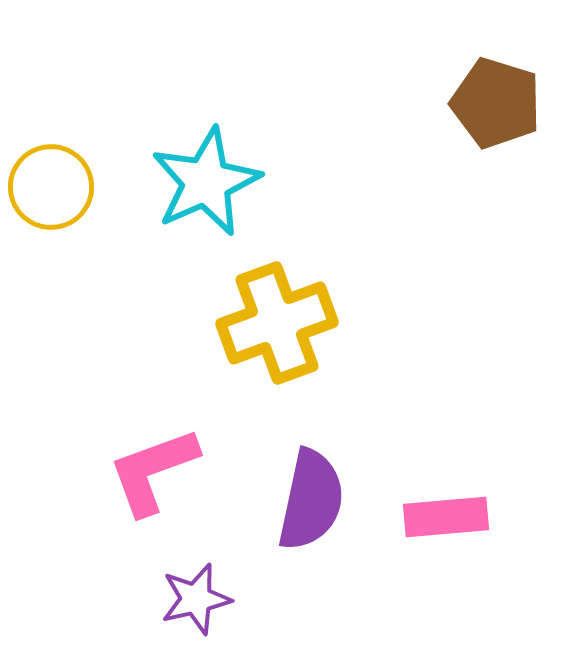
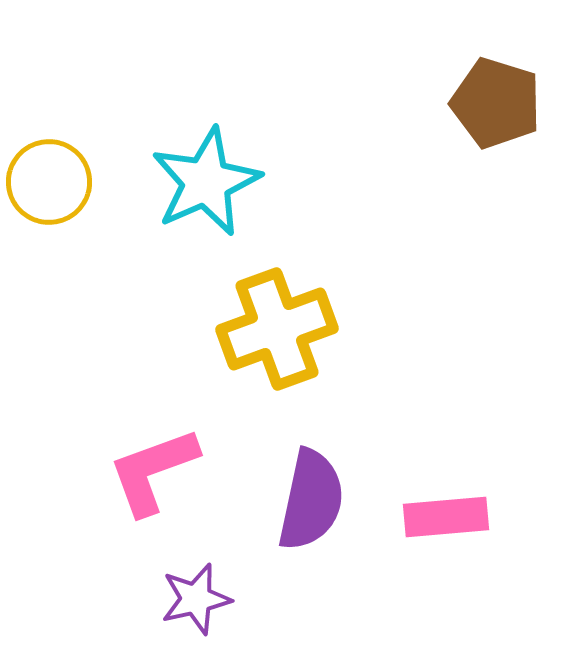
yellow circle: moved 2 px left, 5 px up
yellow cross: moved 6 px down
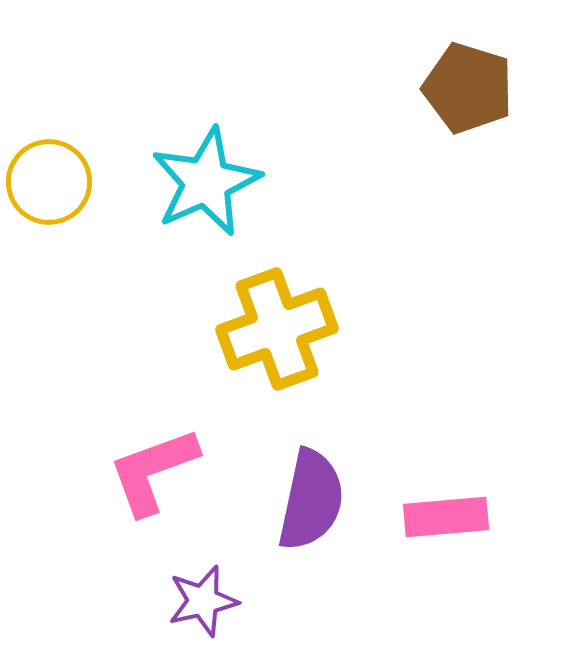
brown pentagon: moved 28 px left, 15 px up
purple star: moved 7 px right, 2 px down
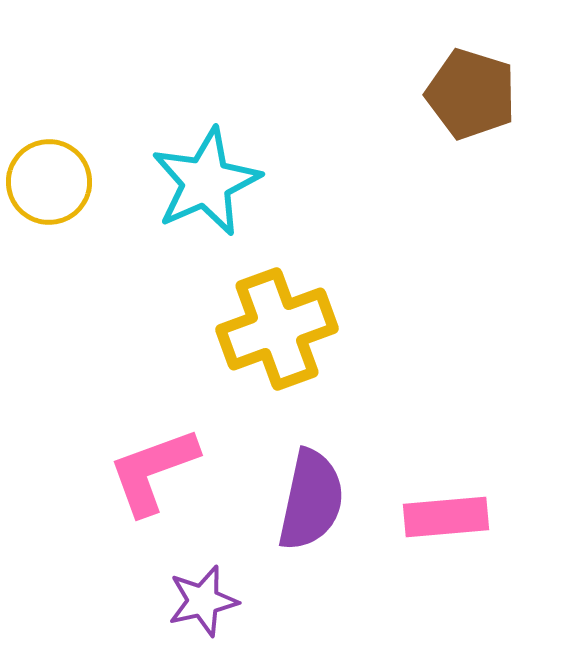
brown pentagon: moved 3 px right, 6 px down
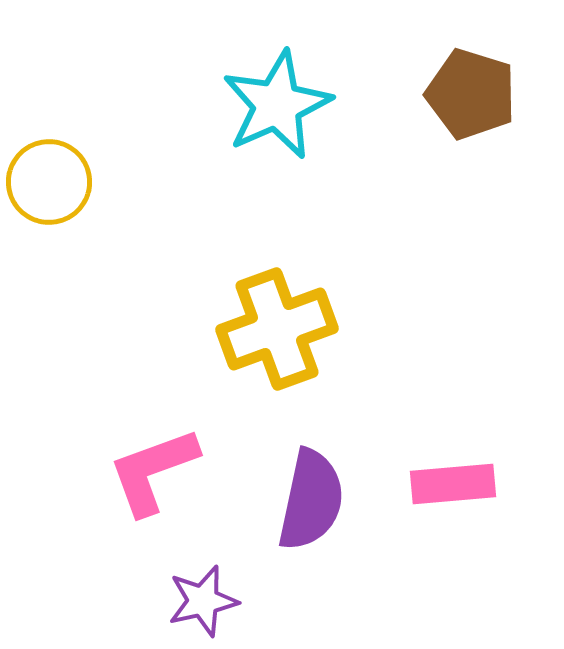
cyan star: moved 71 px right, 77 px up
pink rectangle: moved 7 px right, 33 px up
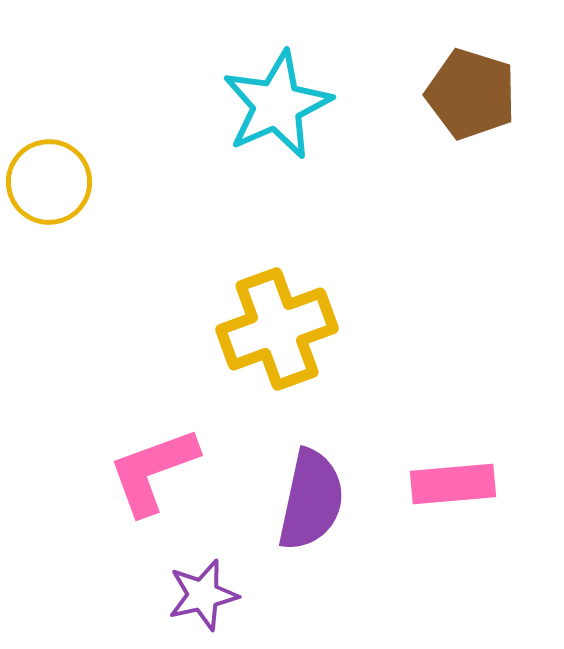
purple star: moved 6 px up
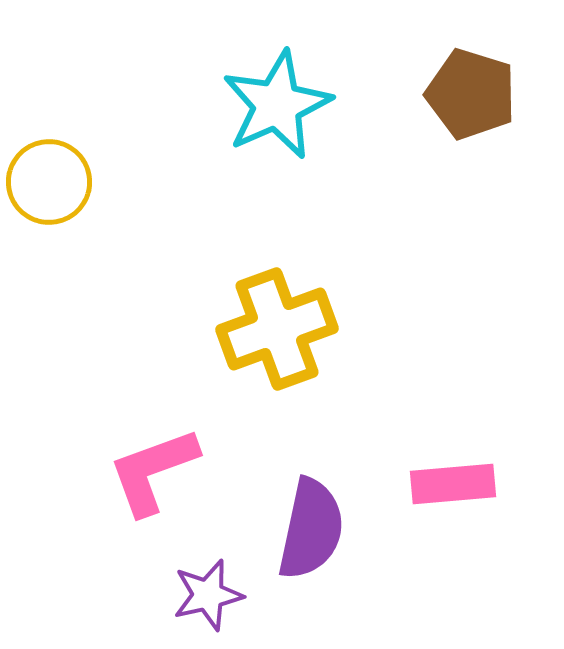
purple semicircle: moved 29 px down
purple star: moved 5 px right
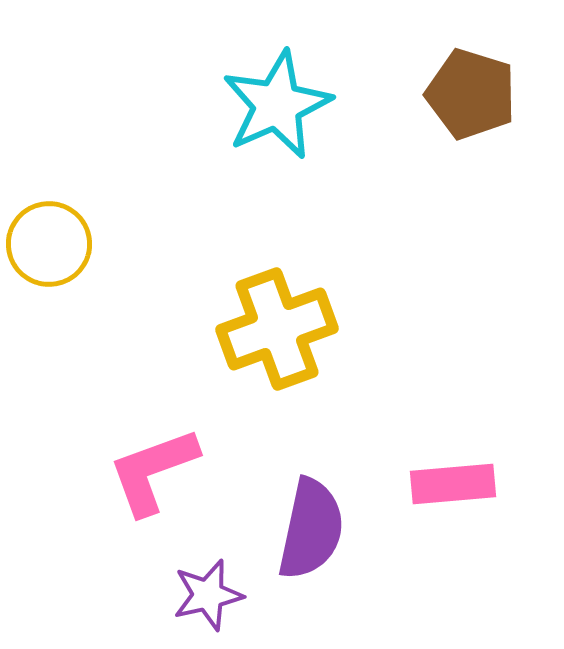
yellow circle: moved 62 px down
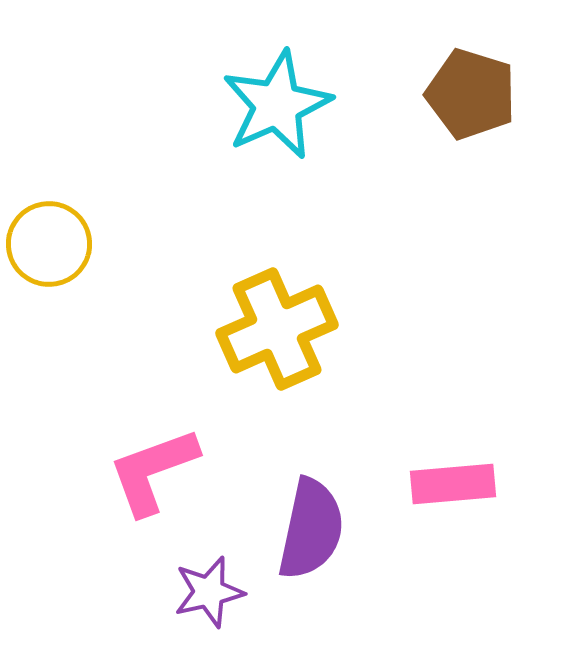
yellow cross: rotated 4 degrees counterclockwise
purple star: moved 1 px right, 3 px up
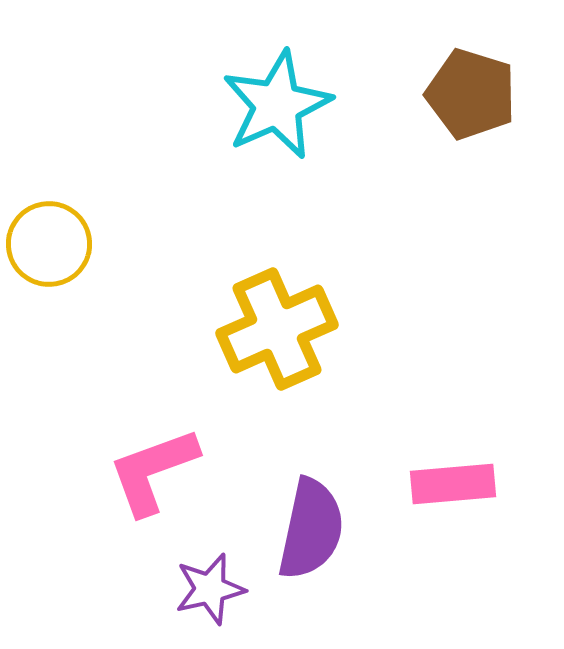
purple star: moved 1 px right, 3 px up
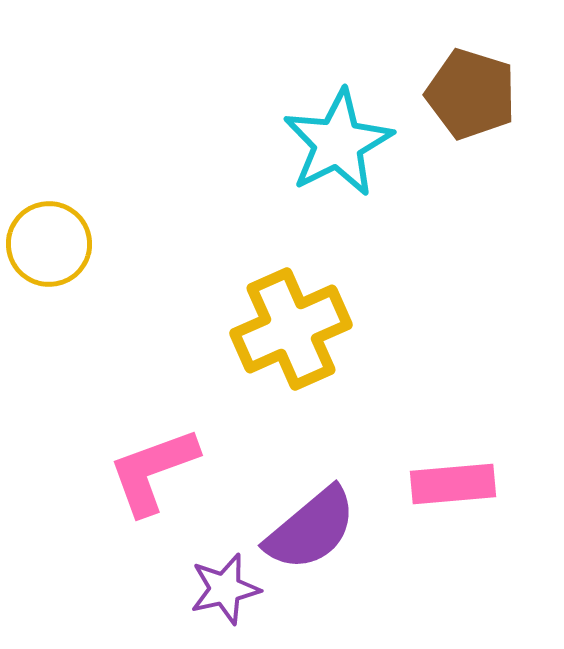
cyan star: moved 61 px right, 38 px down; rotated 3 degrees counterclockwise
yellow cross: moved 14 px right
purple semicircle: rotated 38 degrees clockwise
purple star: moved 15 px right
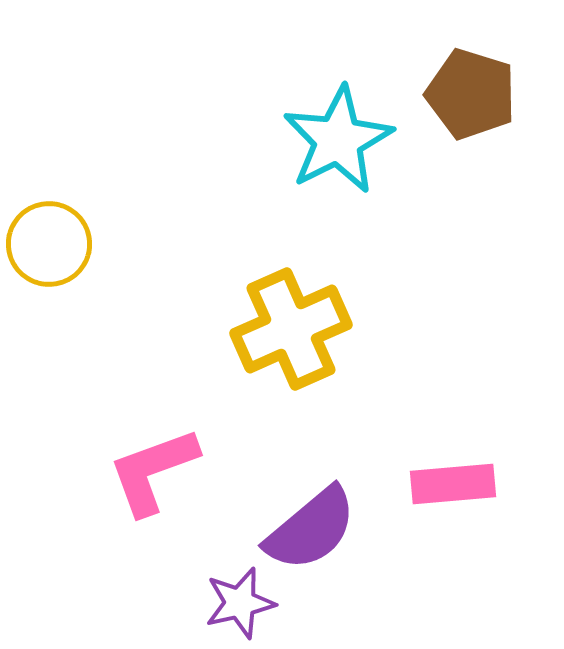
cyan star: moved 3 px up
purple star: moved 15 px right, 14 px down
